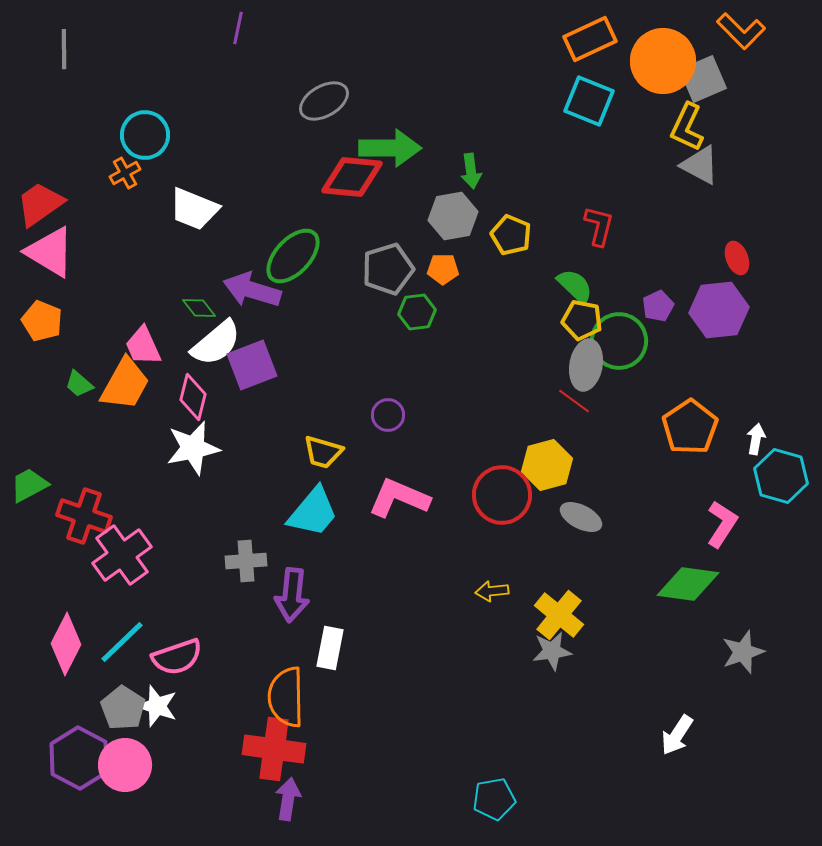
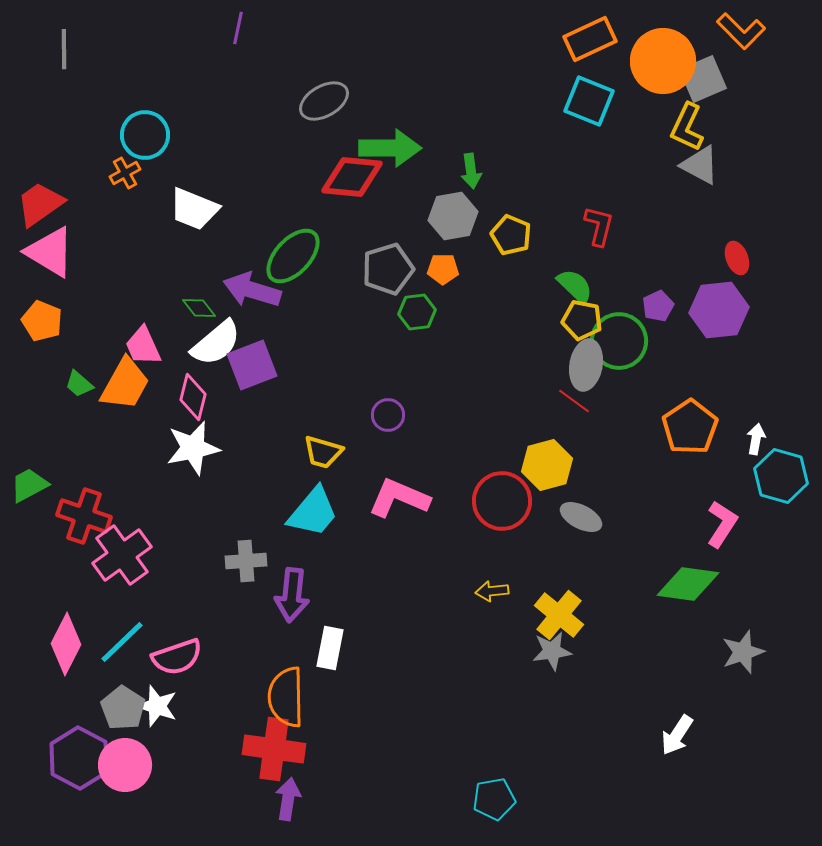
red circle at (502, 495): moved 6 px down
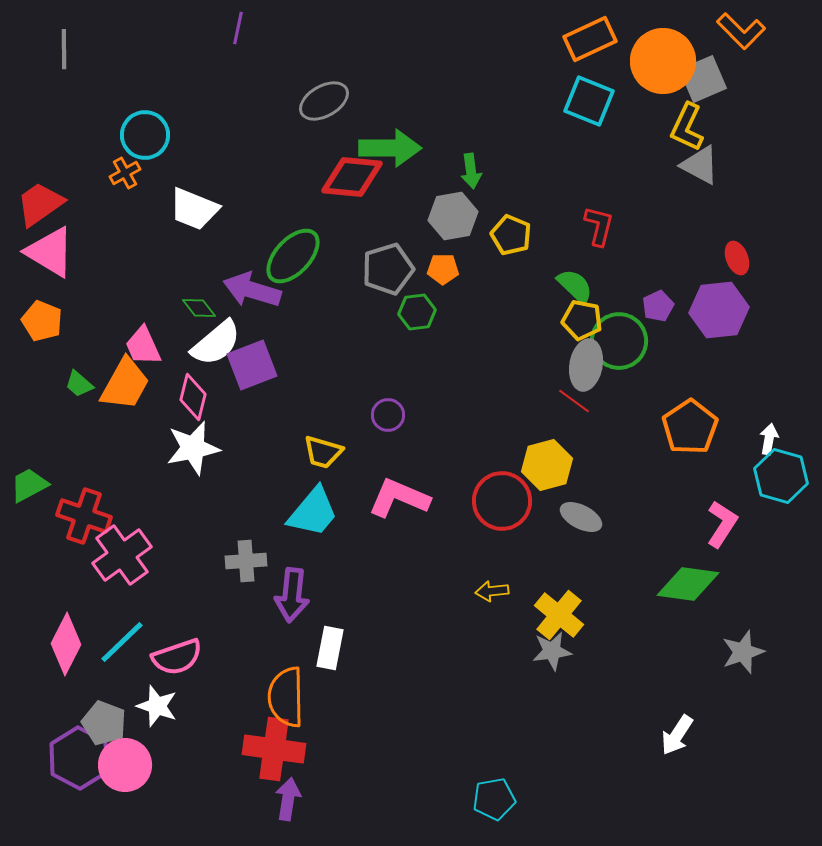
white arrow at (756, 439): moved 13 px right
gray pentagon at (123, 708): moved 19 px left, 15 px down; rotated 12 degrees counterclockwise
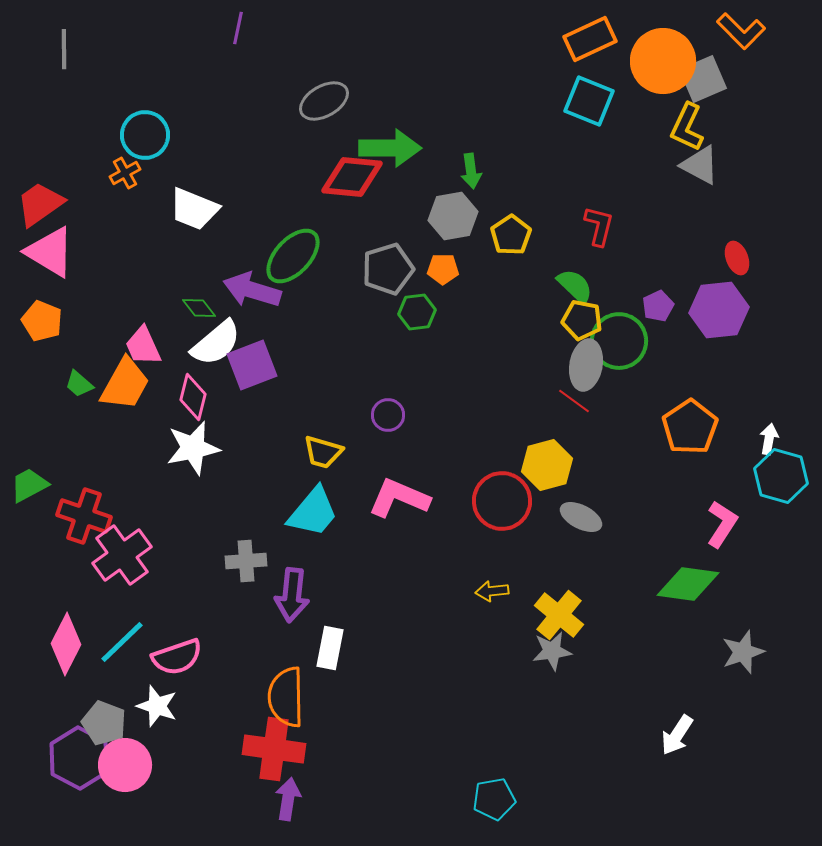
yellow pentagon at (511, 235): rotated 15 degrees clockwise
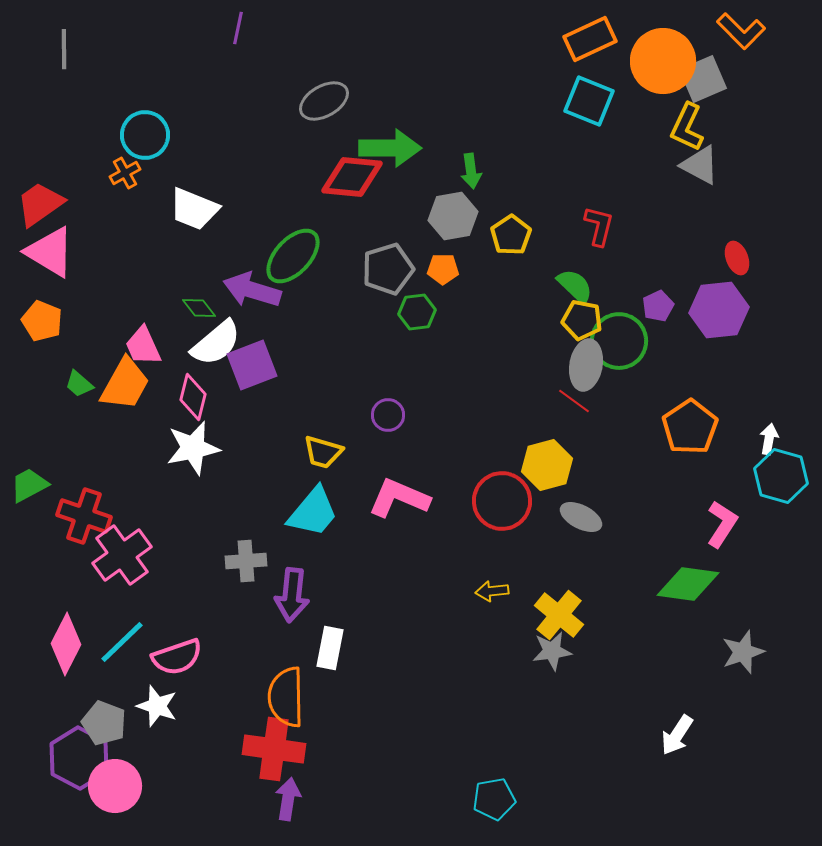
pink circle at (125, 765): moved 10 px left, 21 px down
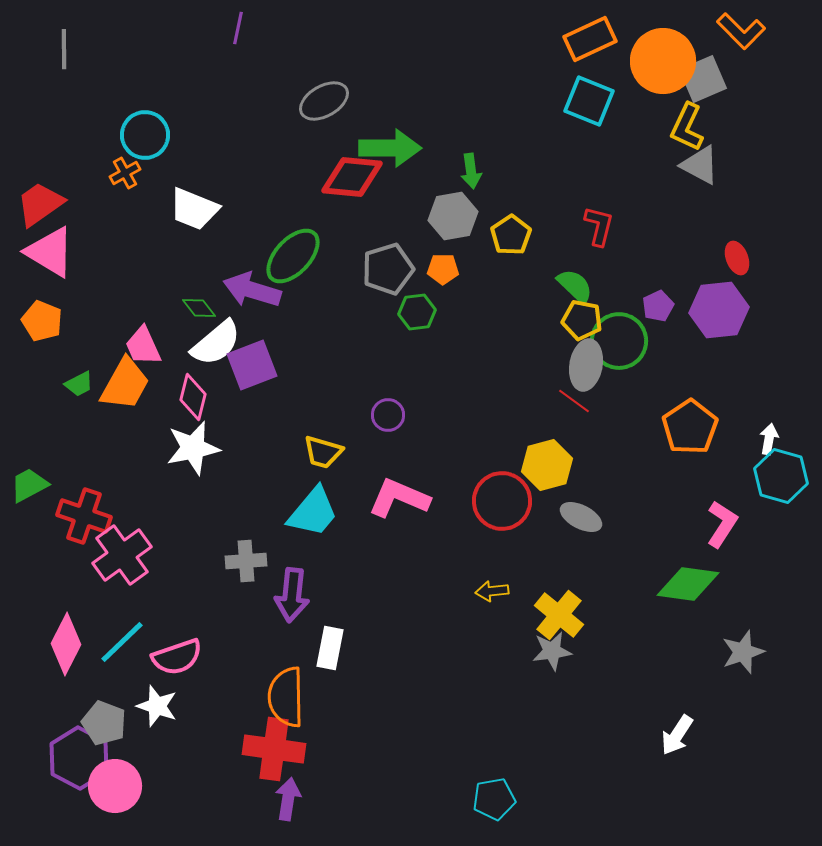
green trapezoid at (79, 384): rotated 68 degrees counterclockwise
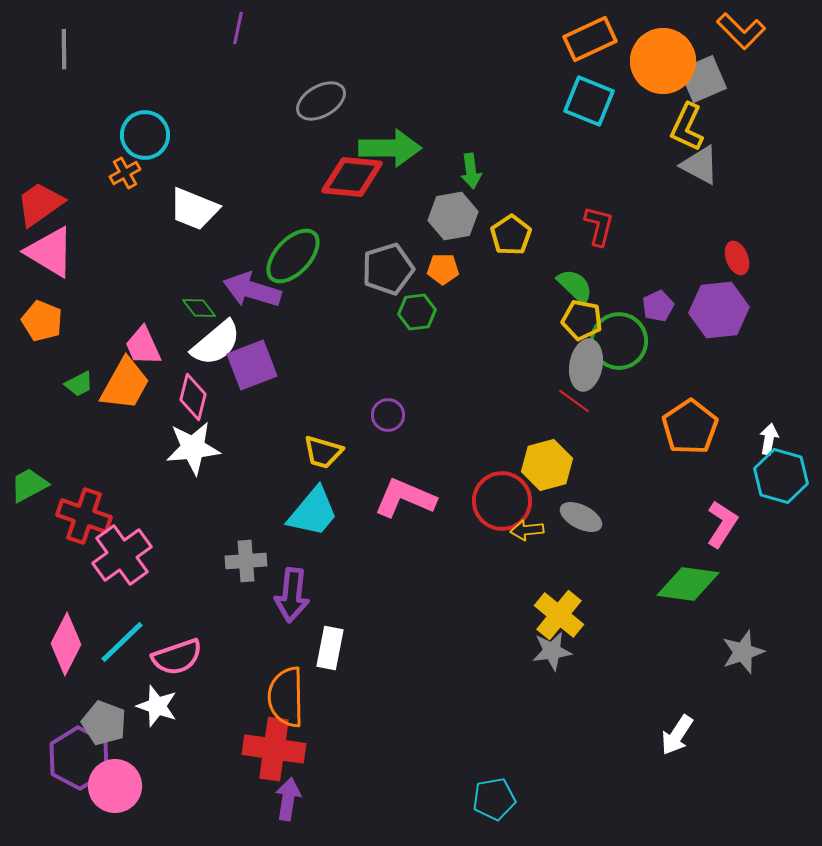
gray ellipse at (324, 101): moved 3 px left
white star at (193, 448): rotated 6 degrees clockwise
pink L-shape at (399, 498): moved 6 px right
yellow arrow at (492, 591): moved 35 px right, 61 px up
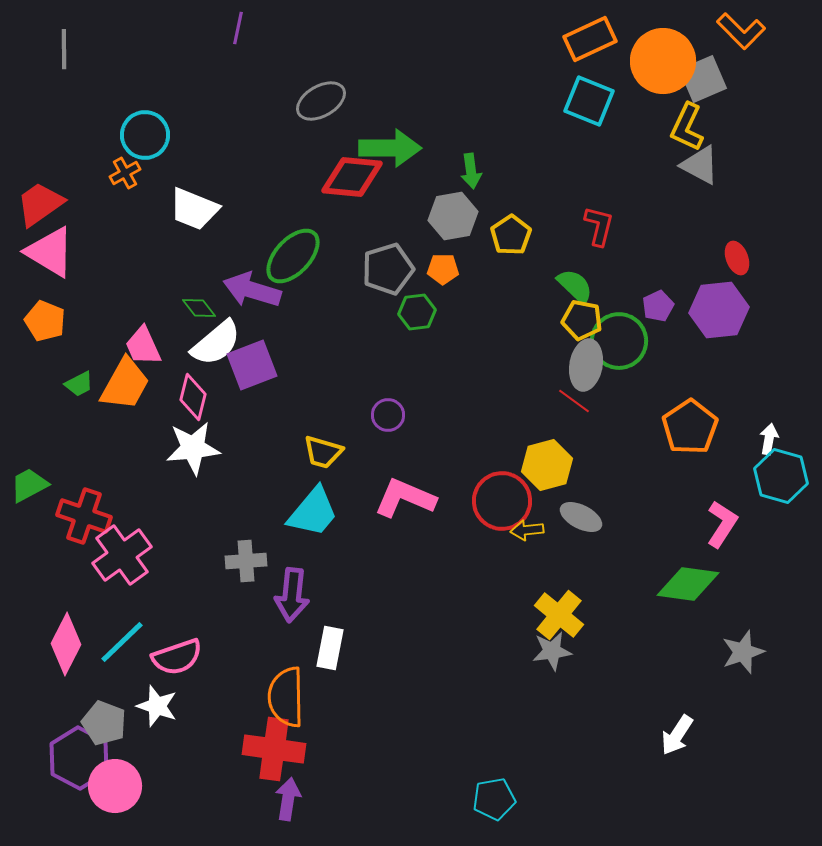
orange pentagon at (42, 321): moved 3 px right
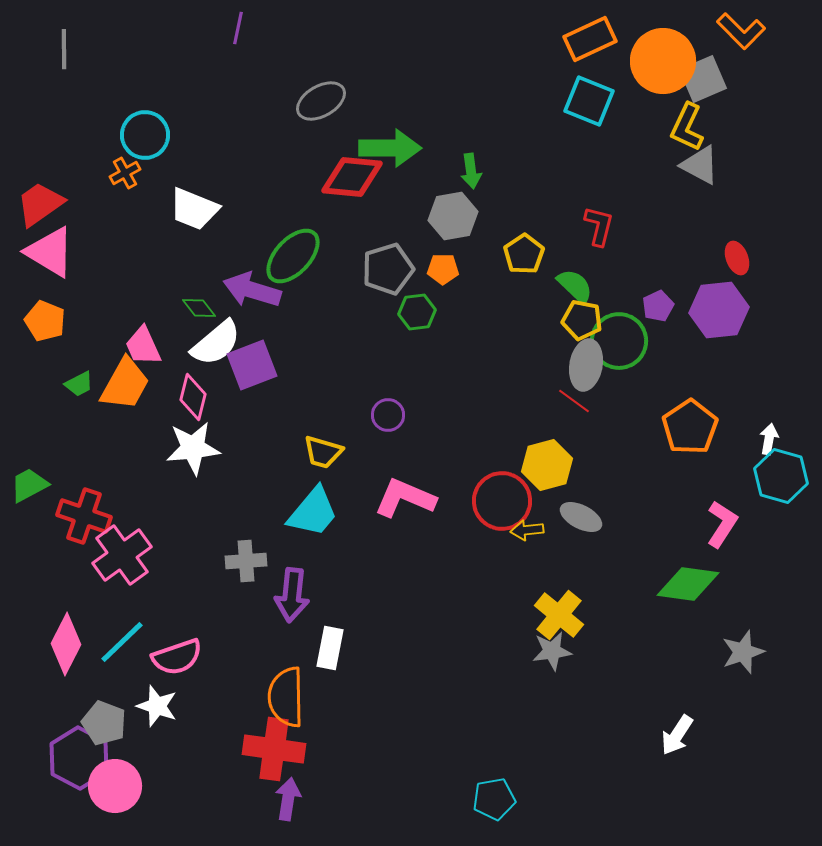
yellow pentagon at (511, 235): moved 13 px right, 19 px down
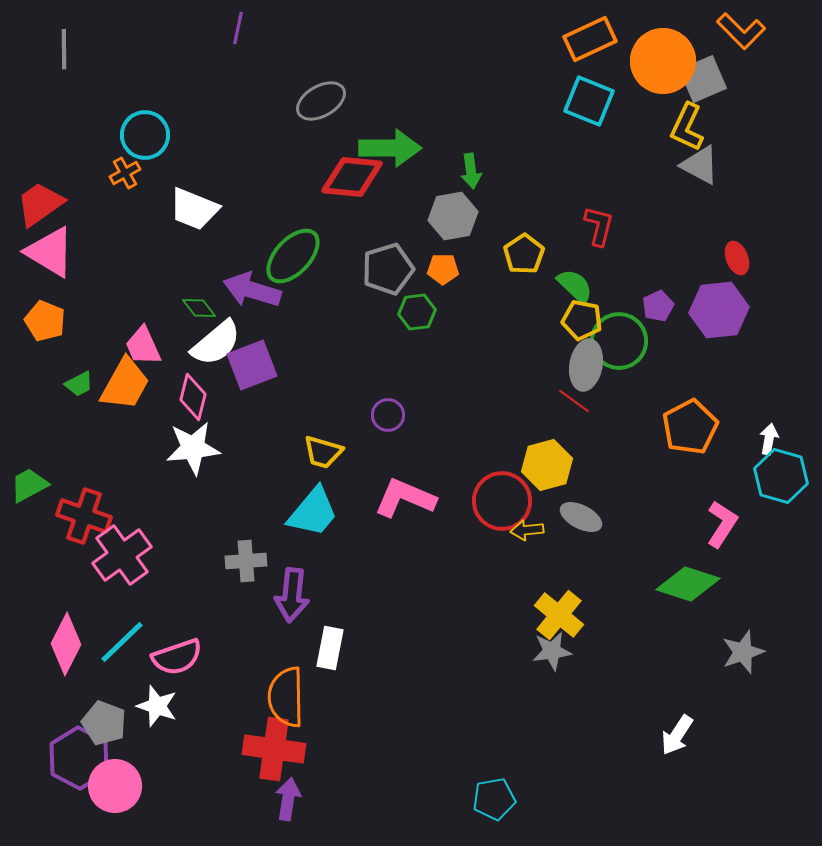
orange pentagon at (690, 427): rotated 6 degrees clockwise
green diamond at (688, 584): rotated 10 degrees clockwise
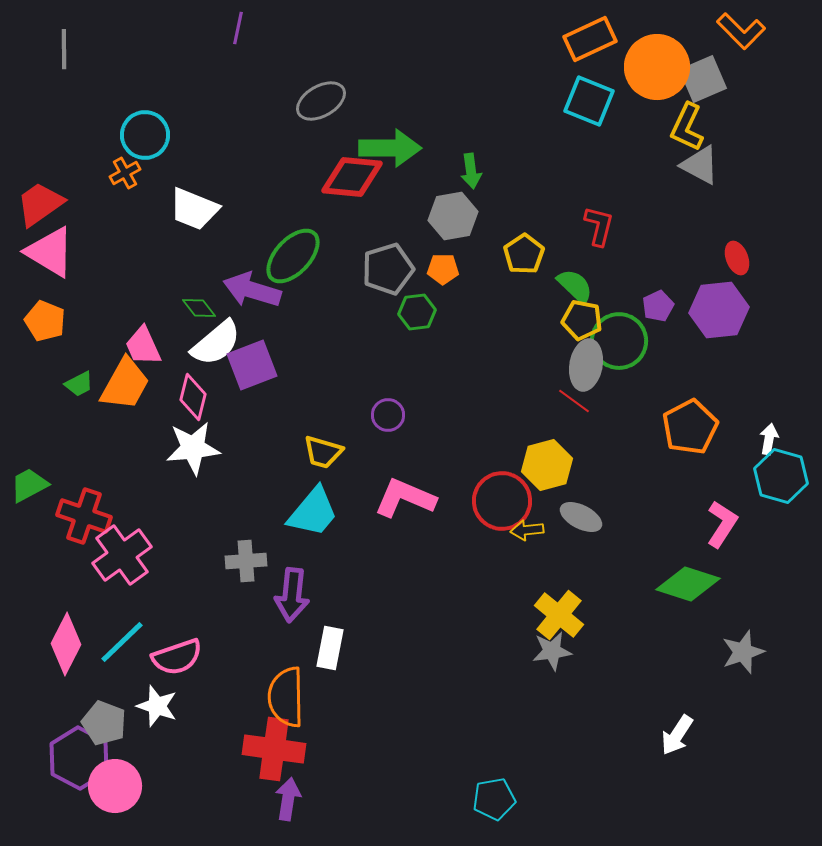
orange circle at (663, 61): moved 6 px left, 6 px down
